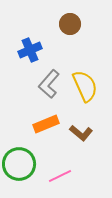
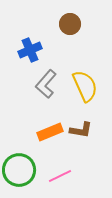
gray L-shape: moved 3 px left
orange rectangle: moved 4 px right, 8 px down
brown L-shape: moved 3 px up; rotated 30 degrees counterclockwise
green circle: moved 6 px down
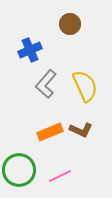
brown L-shape: rotated 15 degrees clockwise
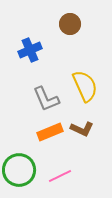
gray L-shape: moved 15 px down; rotated 64 degrees counterclockwise
brown L-shape: moved 1 px right, 1 px up
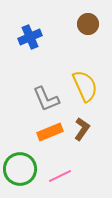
brown circle: moved 18 px right
blue cross: moved 13 px up
brown L-shape: rotated 80 degrees counterclockwise
green circle: moved 1 px right, 1 px up
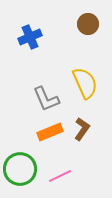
yellow semicircle: moved 3 px up
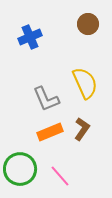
pink line: rotated 75 degrees clockwise
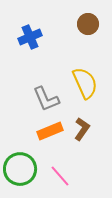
orange rectangle: moved 1 px up
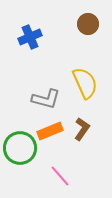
gray L-shape: rotated 52 degrees counterclockwise
green circle: moved 21 px up
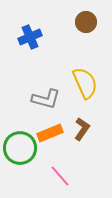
brown circle: moved 2 px left, 2 px up
orange rectangle: moved 2 px down
